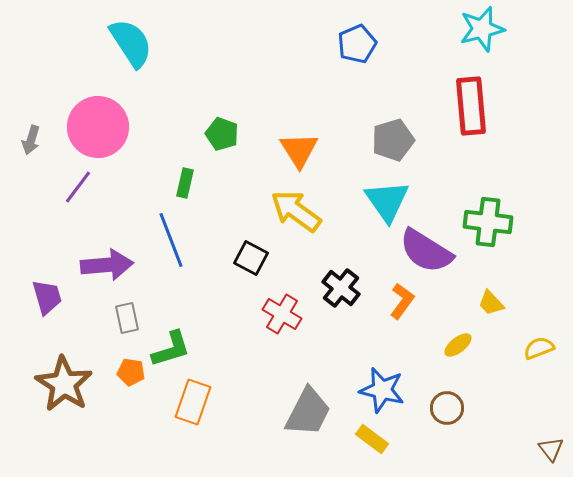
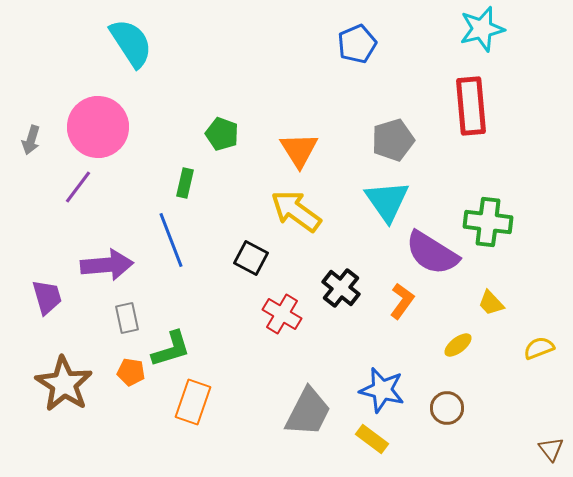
purple semicircle: moved 6 px right, 2 px down
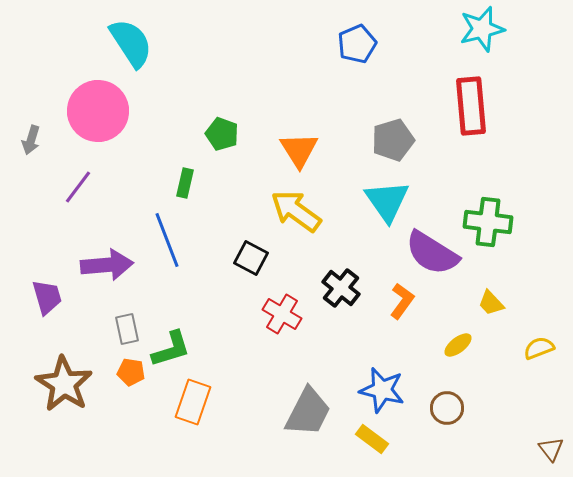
pink circle: moved 16 px up
blue line: moved 4 px left
gray rectangle: moved 11 px down
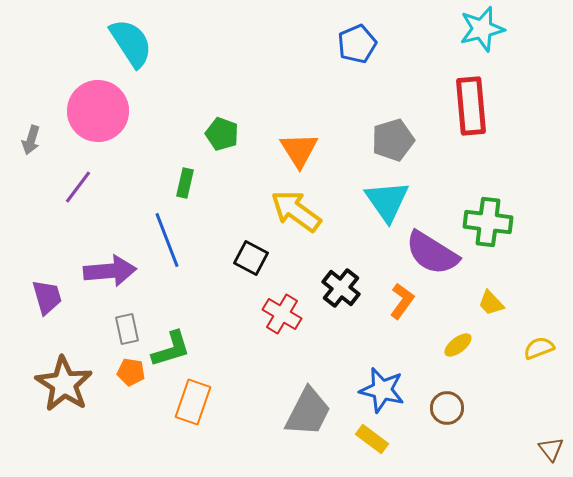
purple arrow: moved 3 px right, 6 px down
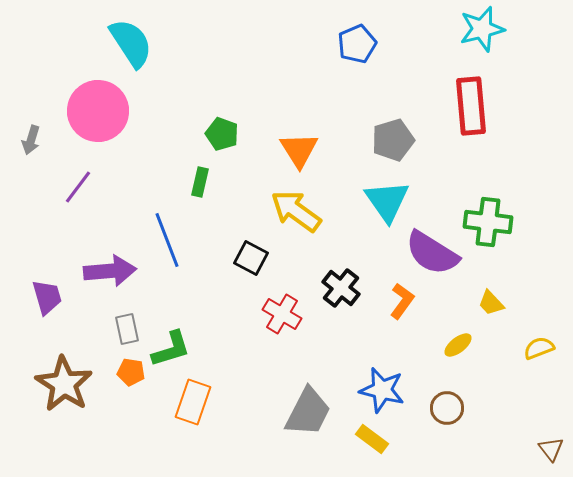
green rectangle: moved 15 px right, 1 px up
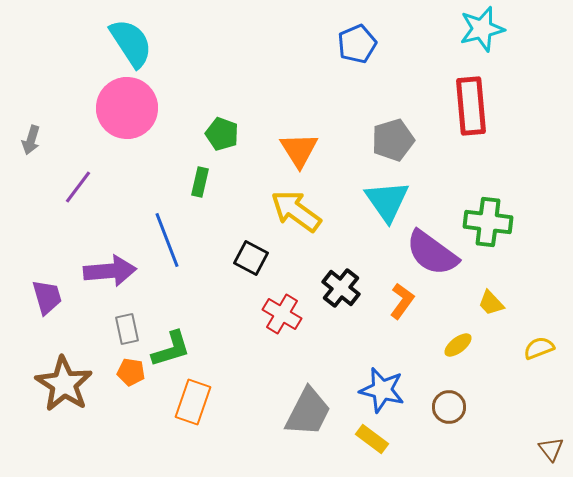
pink circle: moved 29 px right, 3 px up
purple semicircle: rotated 4 degrees clockwise
brown circle: moved 2 px right, 1 px up
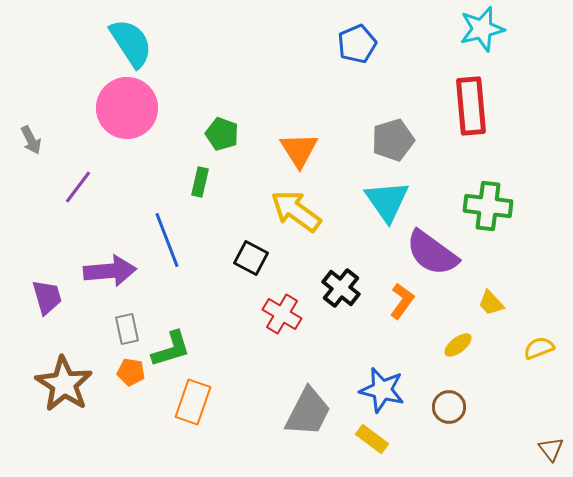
gray arrow: rotated 44 degrees counterclockwise
green cross: moved 16 px up
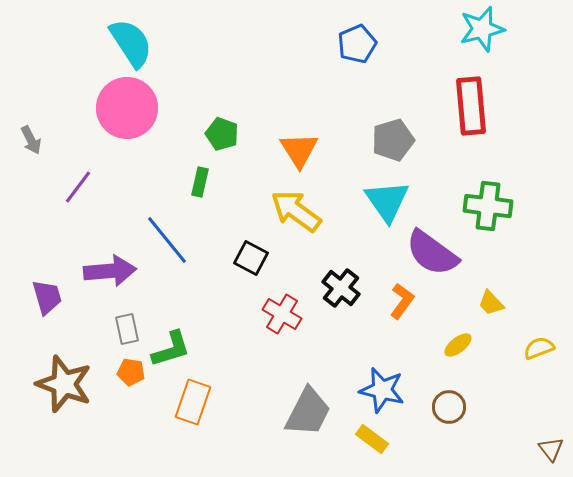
blue line: rotated 18 degrees counterclockwise
brown star: rotated 12 degrees counterclockwise
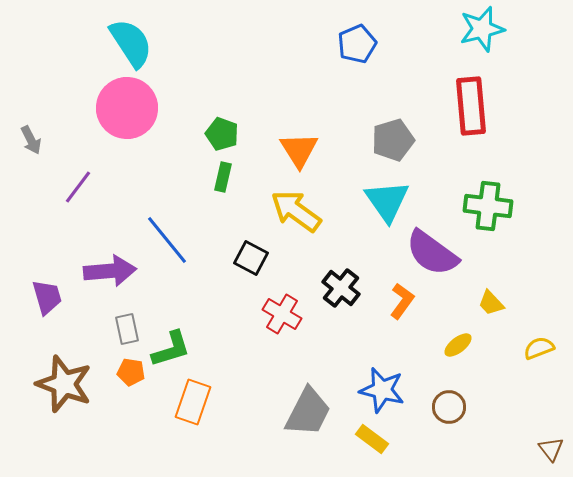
green rectangle: moved 23 px right, 5 px up
